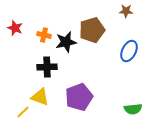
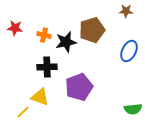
red star: rotated 14 degrees counterclockwise
purple pentagon: moved 10 px up
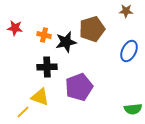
brown pentagon: moved 1 px up
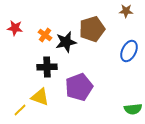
orange cross: moved 1 px right; rotated 24 degrees clockwise
yellow line: moved 3 px left, 2 px up
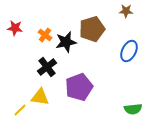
black cross: rotated 36 degrees counterclockwise
yellow triangle: rotated 12 degrees counterclockwise
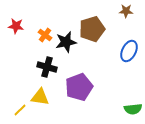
red star: moved 1 px right, 2 px up
black cross: rotated 36 degrees counterclockwise
